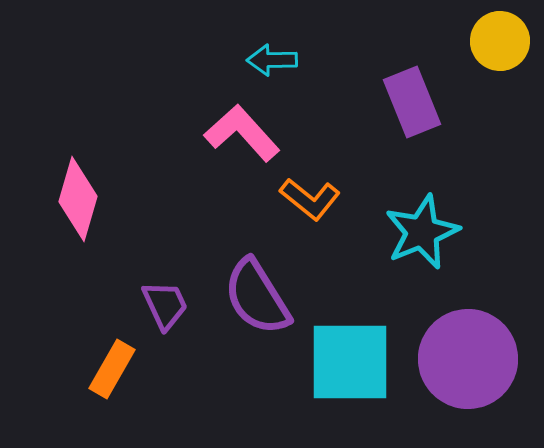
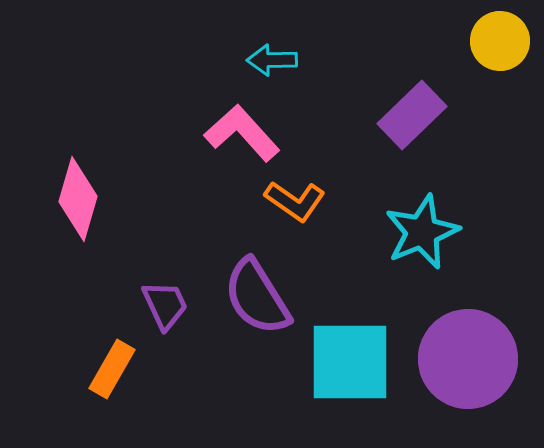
purple rectangle: moved 13 px down; rotated 68 degrees clockwise
orange L-shape: moved 15 px left, 2 px down; rotated 4 degrees counterclockwise
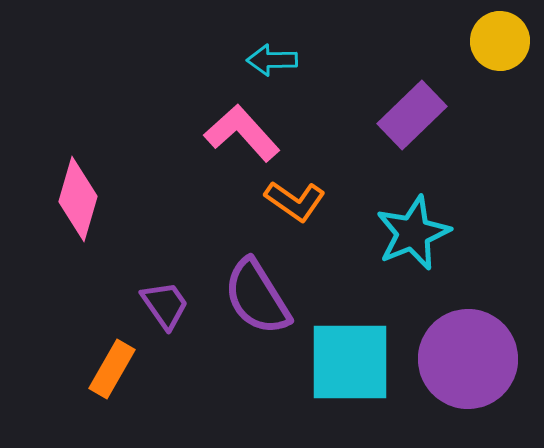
cyan star: moved 9 px left, 1 px down
purple trapezoid: rotated 10 degrees counterclockwise
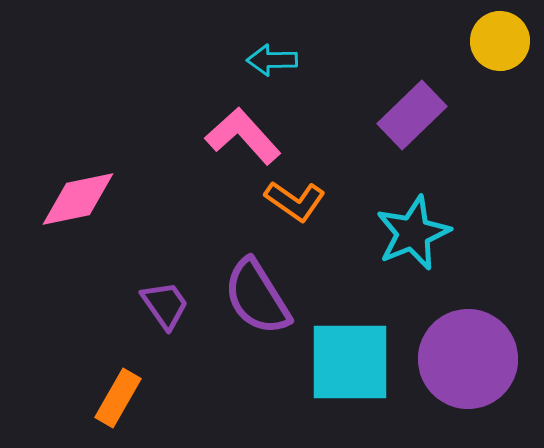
pink L-shape: moved 1 px right, 3 px down
pink diamond: rotated 62 degrees clockwise
orange rectangle: moved 6 px right, 29 px down
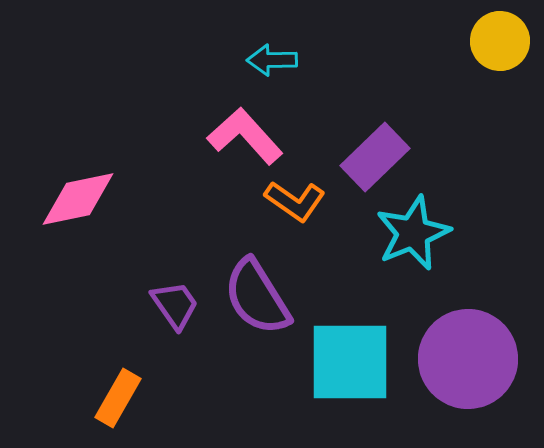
purple rectangle: moved 37 px left, 42 px down
pink L-shape: moved 2 px right
purple trapezoid: moved 10 px right
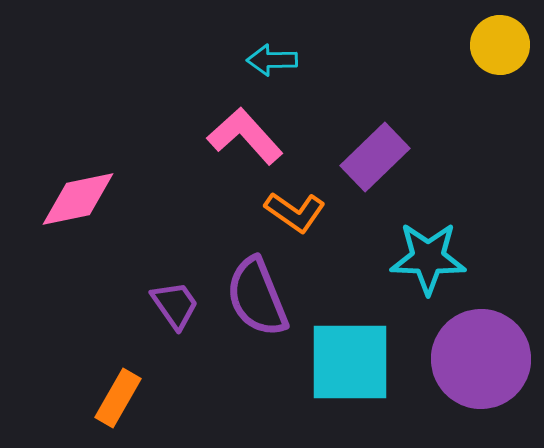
yellow circle: moved 4 px down
orange L-shape: moved 11 px down
cyan star: moved 15 px right, 25 px down; rotated 24 degrees clockwise
purple semicircle: rotated 10 degrees clockwise
purple circle: moved 13 px right
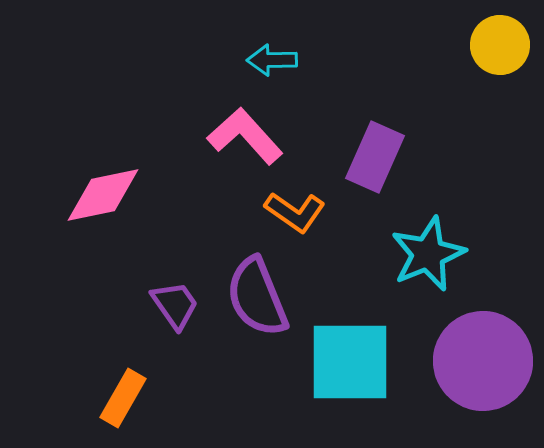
purple rectangle: rotated 22 degrees counterclockwise
pink diamond: moved 25 px right, 4 px up
cyan star: moved 4 px up; rotated 24 degrees counterclockwise
purple circle: moved 2 px right, 2 px down
orange rectangle: moved 5 px right
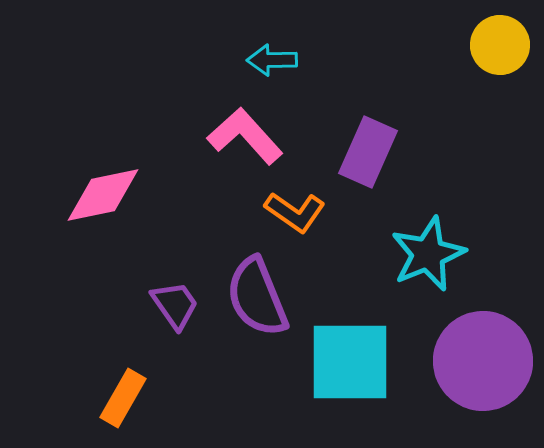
purple rectangle: moved 7 px left, 5 px up
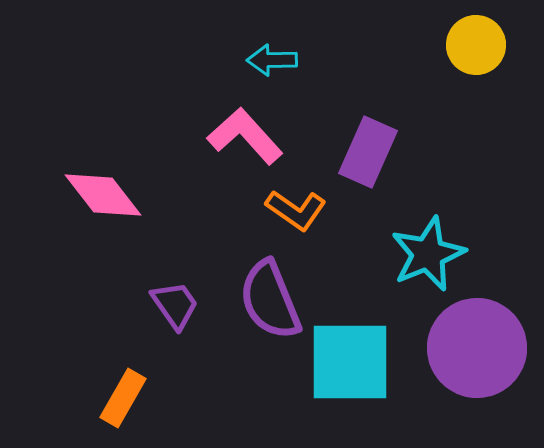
yellow circle: moved 24 px left
pink diamond: rotated 64 degrees clockwise
orange L-shape: moved 1 px right, 2 px up
purple semicircle: moved 13 px right, 3 px down
purple circle: moved 6 px left, 13 px up
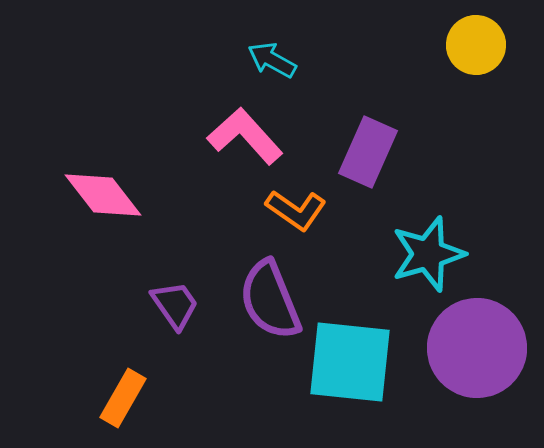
cyan arrow: rotated 30 degrees clockwise
cyan star: rotated 6 degrees clockwise
cyan square: rotated 6 degrees clockwise
